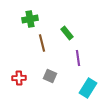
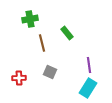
purple line: moved 11 px right, 7 px down
gray square: moved 4 px up
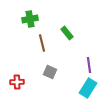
red cross: moved 2 px left, 4 px down
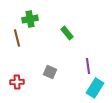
brown line: moved 25 px left, 5 px up
purple line: moved 1 px left, 1 px down
cyan rectangle: moved 7 px right
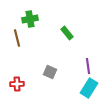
red cross: moved 2 px down
cyan rectangle: moved 6 px left
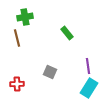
green cross: moved 5 px left, 2 px up
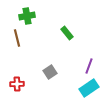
green cross: moved 2 px right, 1 px up
purple line: moved 1 px right; rotated 28 degrees clockwise
gray square: rotated 32 degrees clockwise
cyan rectangle: rotated 24 degrees clockwise
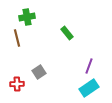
green cross: moved 1 px down
gray square: moved 11 px left
